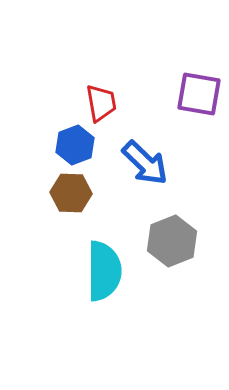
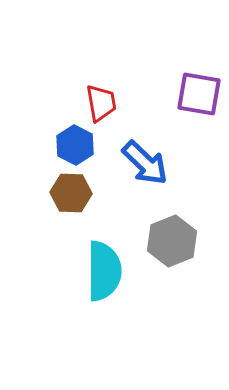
blue hexagon: rotated 12 degrees counterclockwise
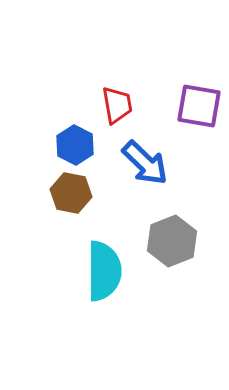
purple square: moved 12 px down
red trapezoid: moved 16 px right, 2 px down
brown hexagon: rotated 9 degrees clockwise
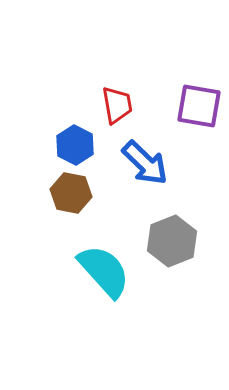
cyan semicircle: rotated 42 degrees counterclockwise
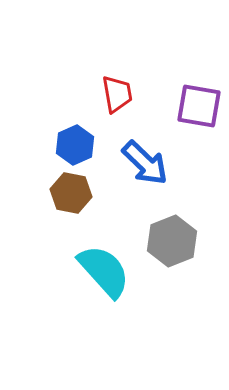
red trapezoid: moved 11 px up
blue hexagon: rotated 9 degrees clockwise
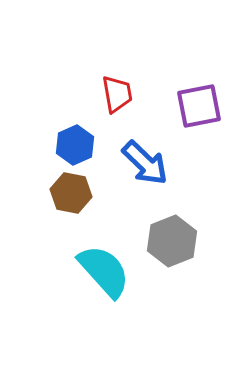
purple square: rotated 21 degrees counterclockwise
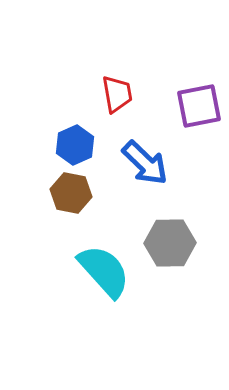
gray hexagon: moved 2 px left, 2 px down; rotated 21 degrees clockwise
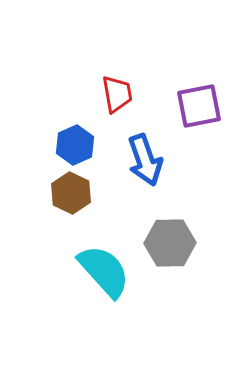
blue arrow: moved 3 px up; rotated 27 degrees clockwise
brown hexagon: rotated 15 degrees clockwise
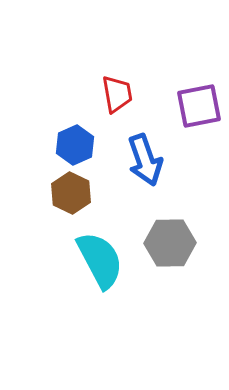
cyan semicircle: moved 4 px left, 11 px up; rotated 14 degrees clockwise
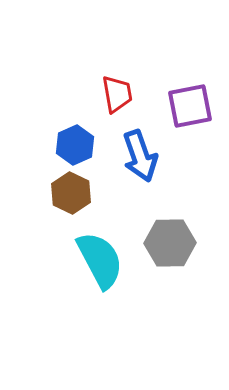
purple square: moved 9 px left
blue arrow: moved 5 px left, 4 px up
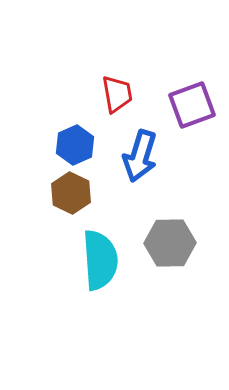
purple square: moved 2 px right, 1 px up; rotated 9 degrees counterclockwise
blue arrow: rotated 36 degrees clockwise
cyan semicircle: rotated 24 degrees clockwise
